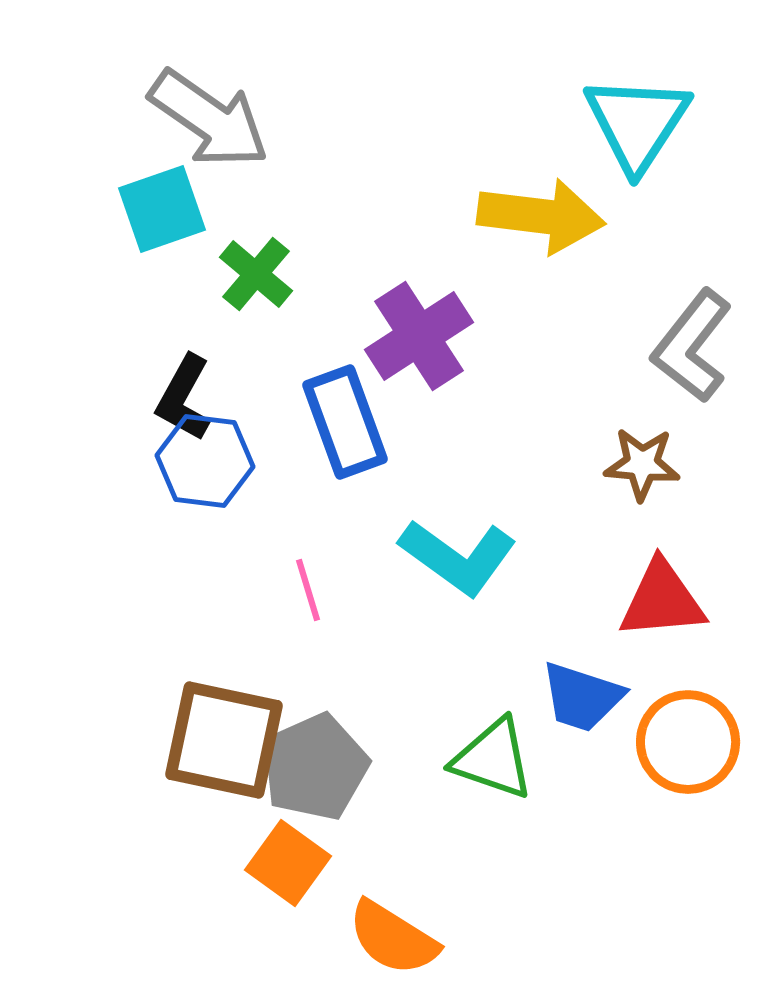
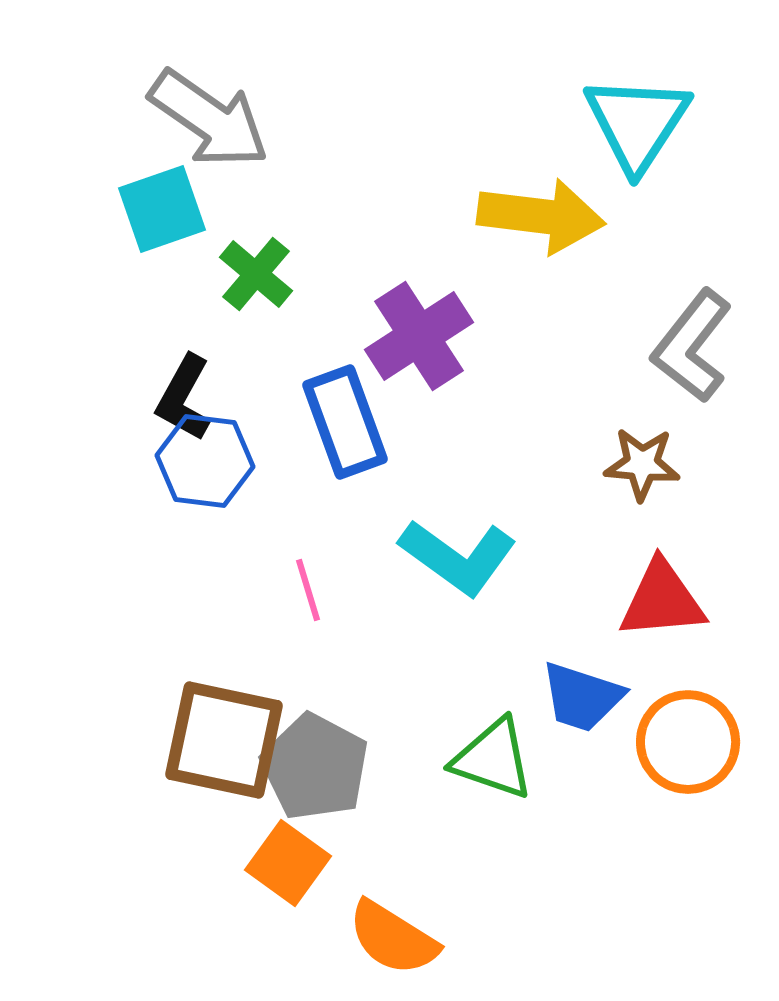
gray pentagon: rotated 20 degrees counterclockwise
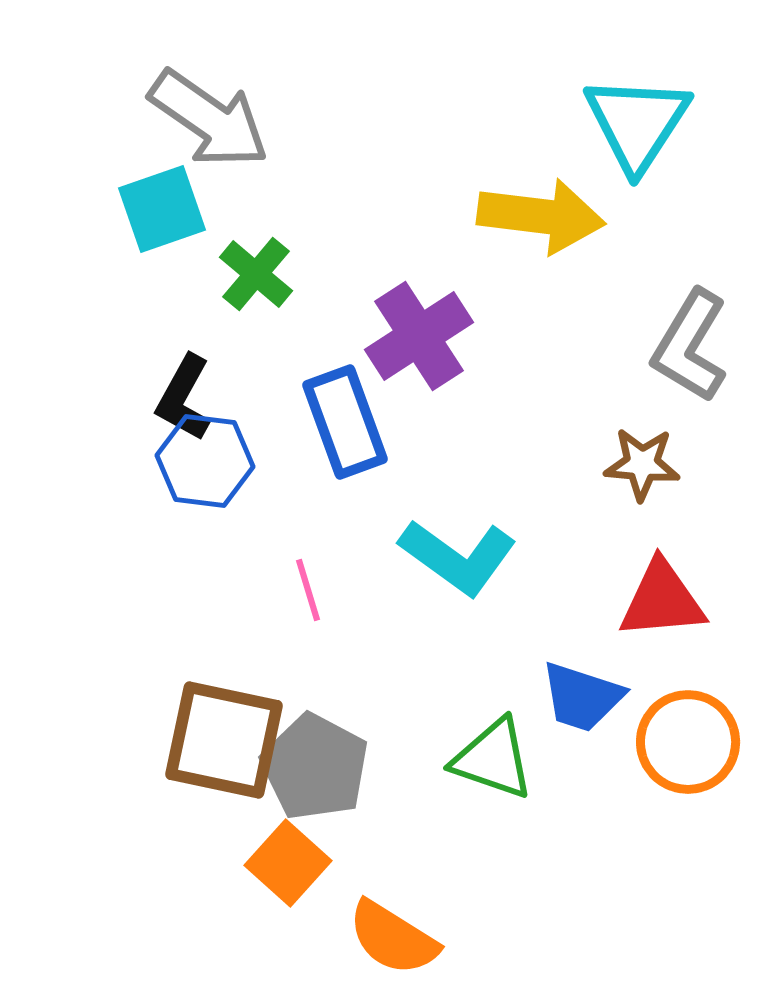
gray L-shape: moved 2 px left; rotated 7 degrees counterclockwise
orange square: rotated 6 degrees clockwise
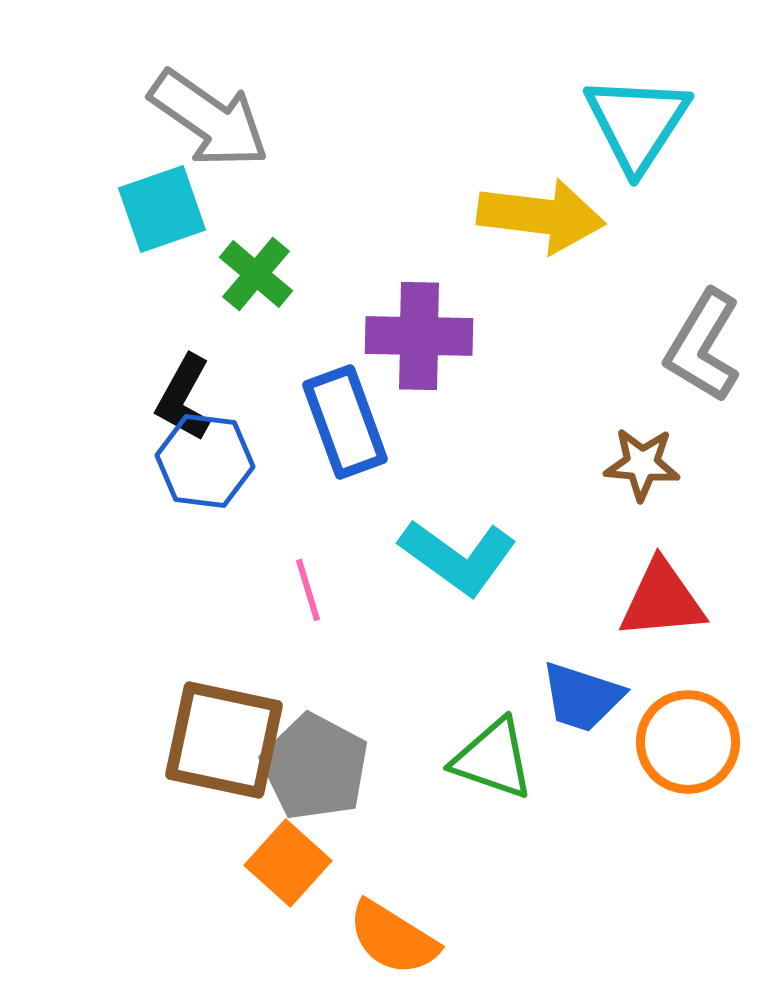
purple cross: rotated 34 degrees clockwise
gray L-shape: moved 13 px right
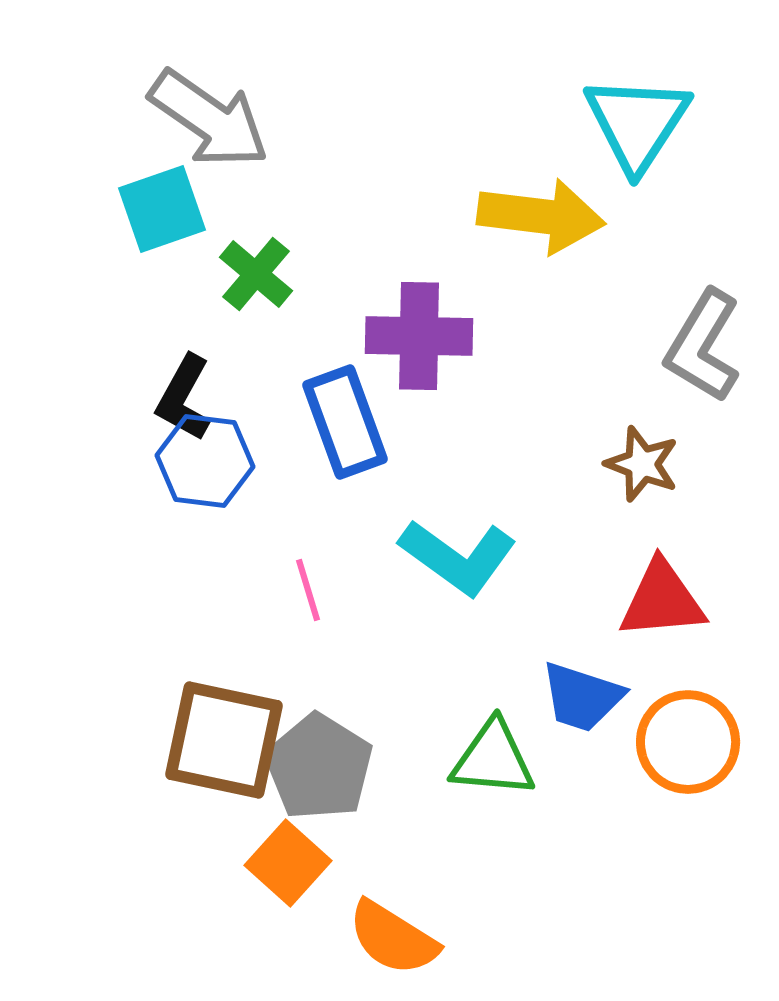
brown star: rotated 16 degrees clockwise
green triangle: rotated 14 degrees counterclockwise
gray pentagon: moved 4 px right; rotated 4 degrees clockwise
